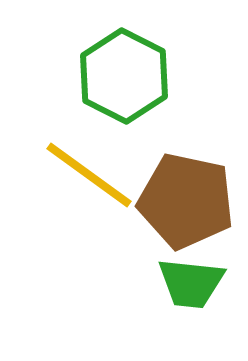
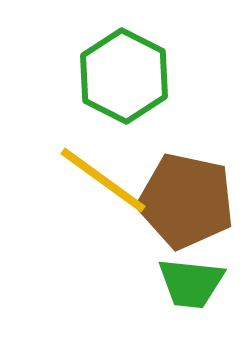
yellow line: moved 14 px right, 5 px down
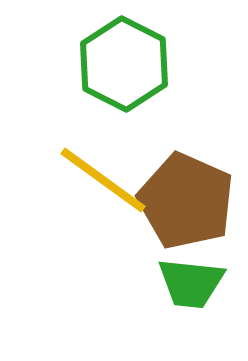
green hexagon: moved 12 px up
brown pentagon: rotated 12 degrees clockwise
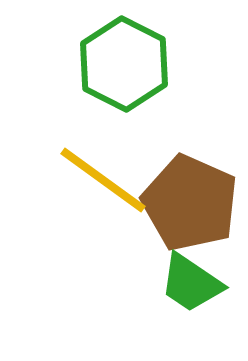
brown pentagon: moved 4 px right, 2 px down
green trapezoid: rotated 28 degrees clockwise
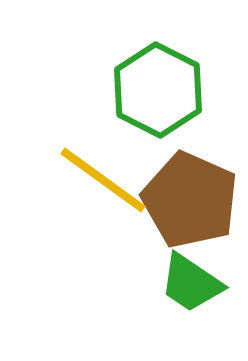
green hexagon: moved 34 px right, 26 px down
brown pentagon: moved 3 px up
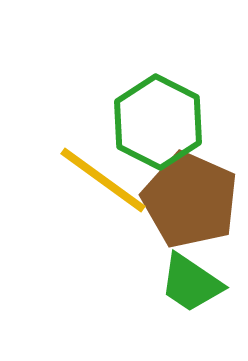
green hexagon: moved 32 px down
